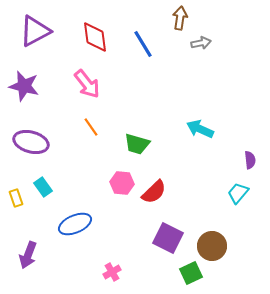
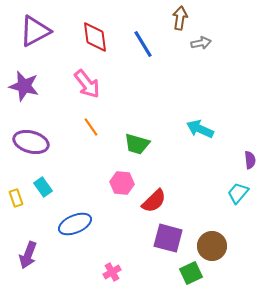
red semicircle: moved 9 px down
purple square: rotated 12 degrees counterclockwise
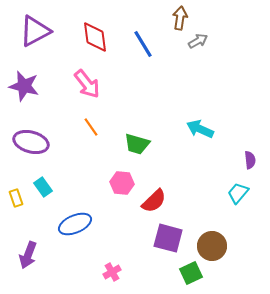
gray arrow: moved 3 px left, 2 px up; rotated 18 degrees counterclockwise
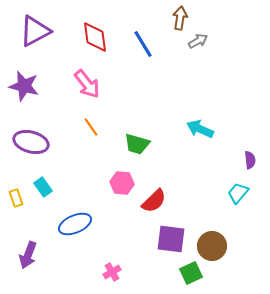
purple square: moved 3 px right, 1 px down; rotated 8 degrees counterclockwise
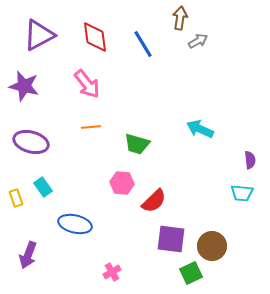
purple triangle: moved 4 px right, 4 px down
orange line: rotated 60 degrees counterclockwise
cyan trapezoid: moved 4 px right; rotated 125 degrees counterclockwise
blue ellipse: rotated 36 degrees clockwise
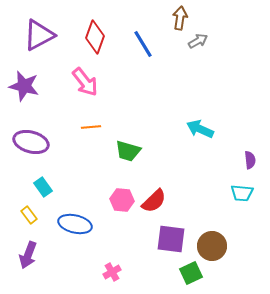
red diamond: rotated 28 degrees clockwise
pink arrow: moved 2 px left, 2 px up
green trapezoid: moved 9 px left, 7 px down
pink hexagon: moved 17 px down
yellow rectangle: moved 13 px right, 17 px down; rotated 18 degrees counterclockwise
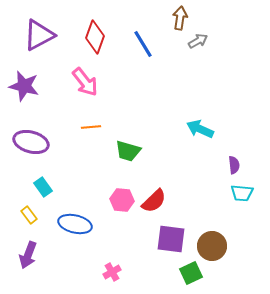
purple semicircle: moved 16 px left, 5 px down
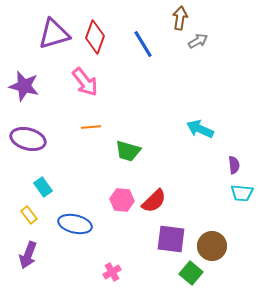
purple triangle: moved 15 px right, 1 px up; rotated 12 degrees clockwise
purple ellipse: moved 3 px left, 3 px up
green square: rotated 25 degrees counterclockwise
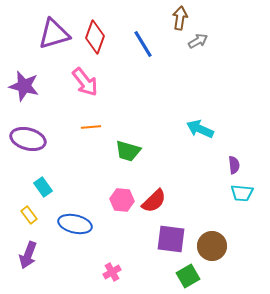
green square: moved 3 px left, 3 px down; rotated 20 degrees clockwise
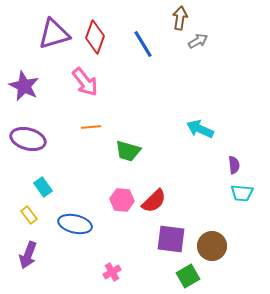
purple star: rotated 12 degrees clockwise
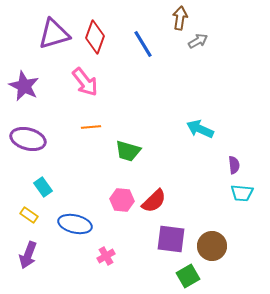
yellow rectangle: rotated 18 degrees counterclockwise
pink cross: moved 6 px left, 16 px up
